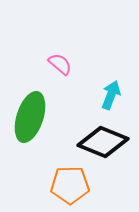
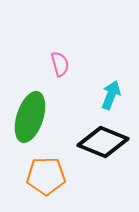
pink semicircle: rotated 35 degrees clockwise
orange pentagon: moved 24 px left, 9 px up
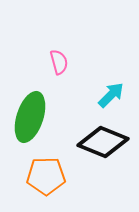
pink semicircle: moved 1 px left, 2 px up
cyan arrow: rotated 24 degrees clockwise
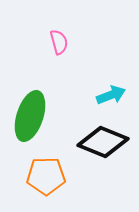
pink semicircle: moved 20 px up
cyan arrow: rotated 24 degrees clockwise
green ellipse: moved 1 px up
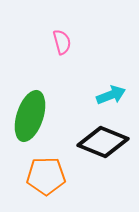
pink semicircle: moved 3 px right
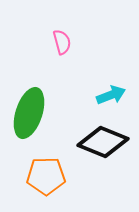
green ellipse: moved 1 px left, 3 px up
